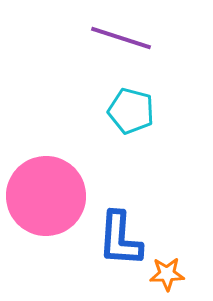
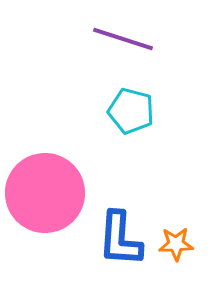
purple line: moved 2 px right, 1 px down
pink circle: moved 1 px left, 3 px up
orange star: moved 9 px right, 30 px up
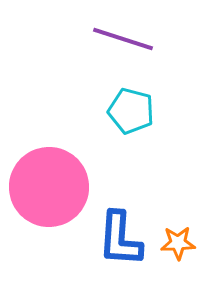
pink circle: moved 4 px right, 6 px up
orange star: moved 2 px right, 1 px up
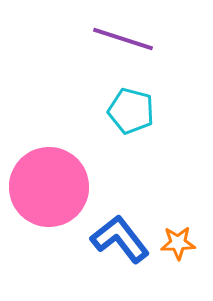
blue L-shape: rotated 138 degrees clockwise
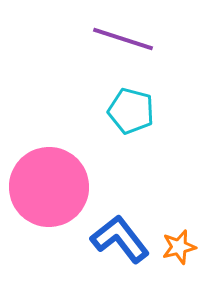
orange star: moved 1 px right, 4 px down; rotated 12 degrees counterclockwise
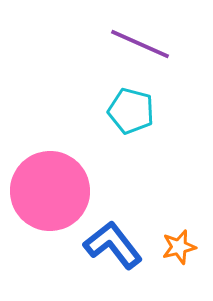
purple line: moved 17 px right, 5 px down; rotated 6 degrees clockwise
pink circle: moved 1 px right, 4 px down
blue L-shape: moved 7 px left, 6 px down
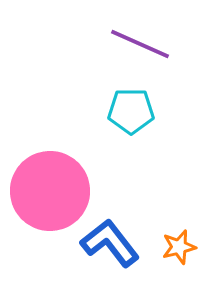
cyan pentagon: rotated 15 degrees counterclockwise
blue L-shape: moved 3 px left, 2 px up
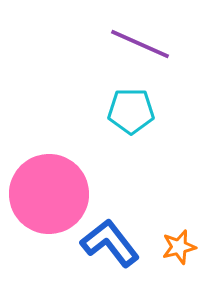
pink circle: moved 1 px left, 3 px down
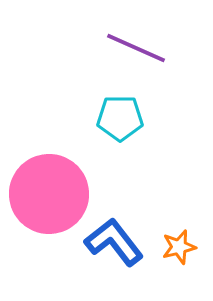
purple line: moved 4 px left, 4 px down
cyan pentagon: moved 11 px left, 7 px down
blue L-shape: moved 4 px right, 1 px up
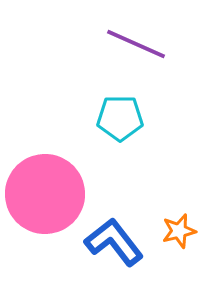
purple line: moved 4 px up
pink circle: moved 4 px left
orange star: moved 16 px up
